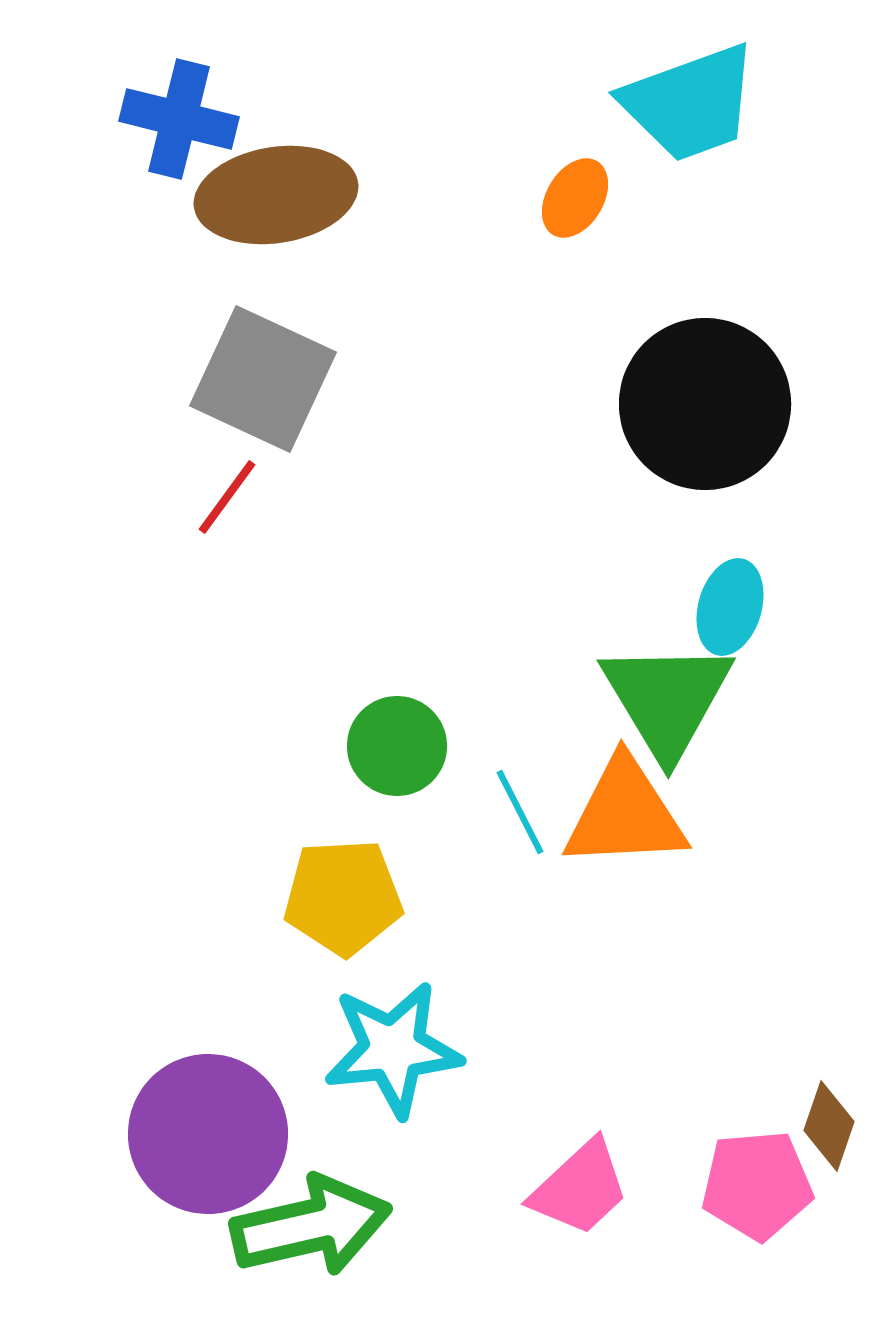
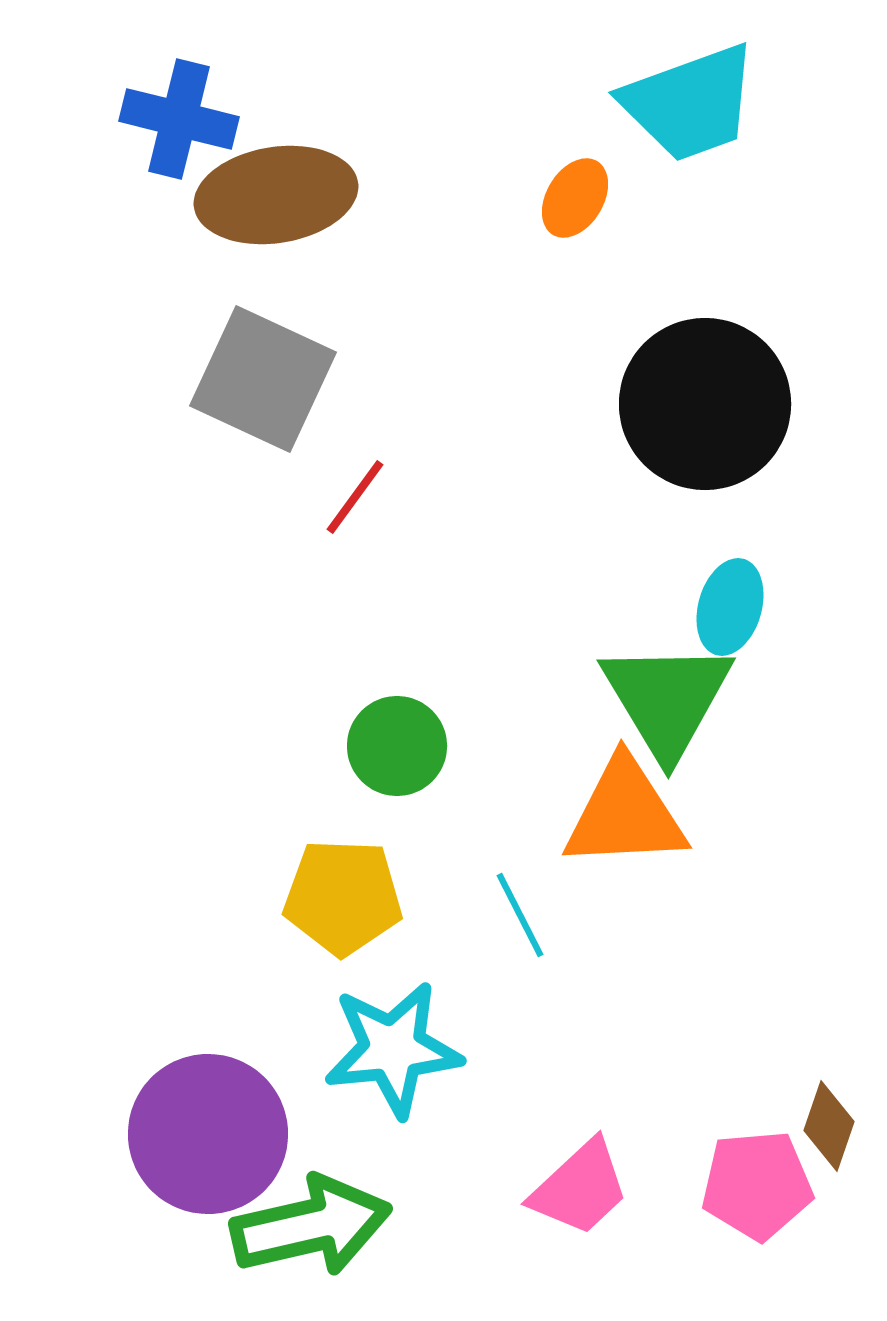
red line: moved 128 px right
cyan line: moved 103 px down
yellow pentagon: rotated 5 degrees clockwise
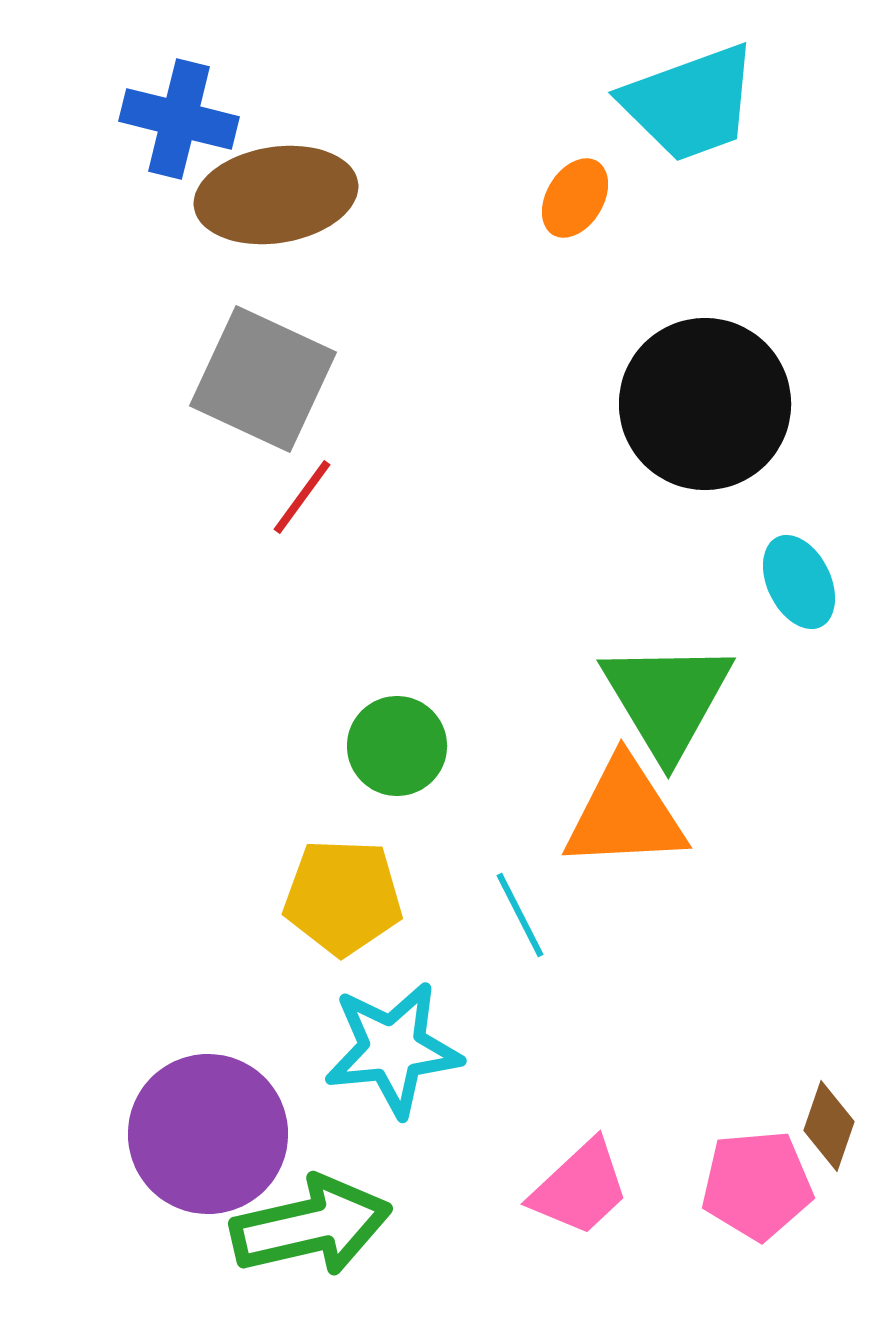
red line: moved 53 px left
cyan ellipse: moved 69 px right, 25 px up; rotated 42 degrees counterclockwise
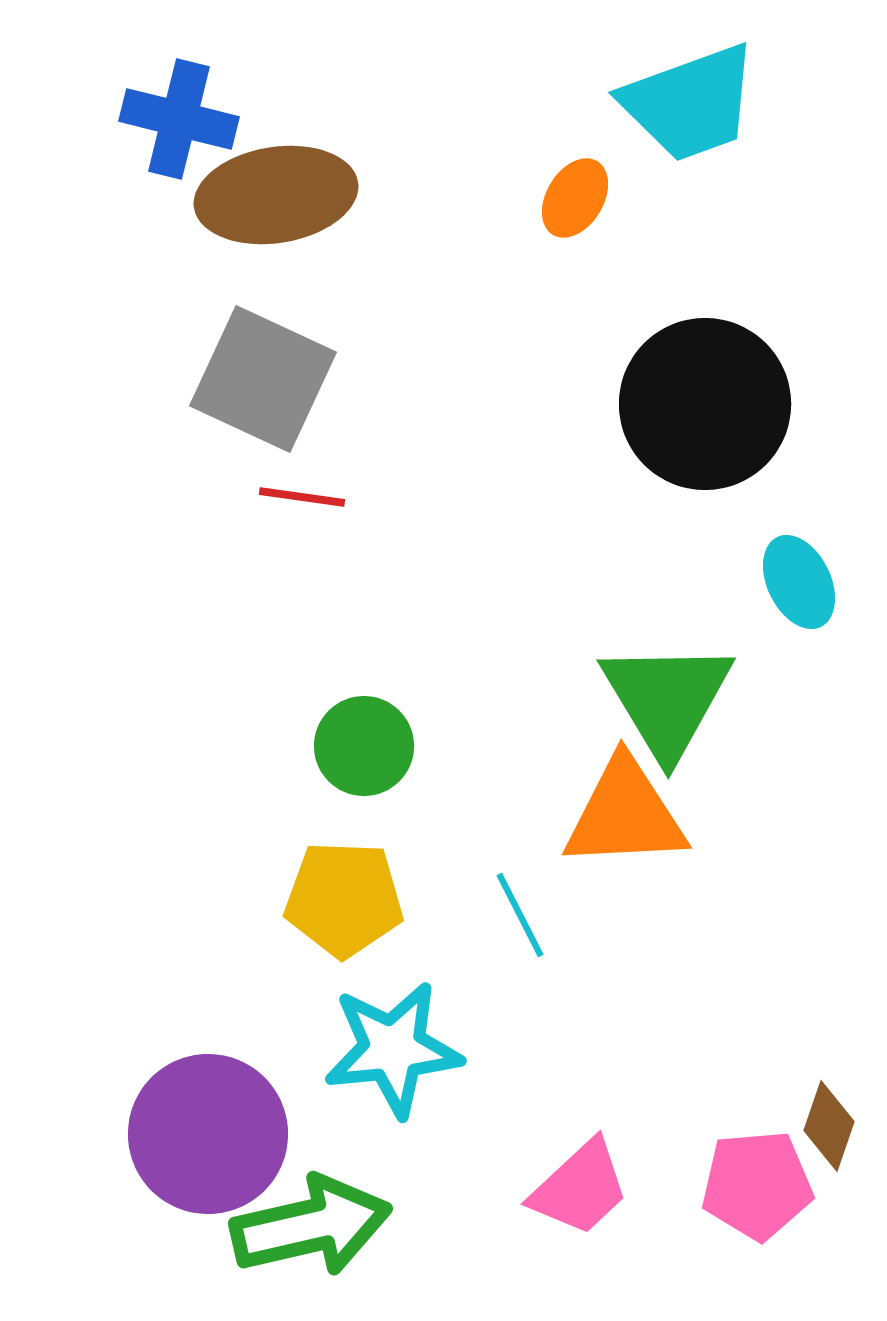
red line: rotated 62 degrees clockwise
green circle: moved 33 px left
yellow pentagon: moved 1 px right, 2 px down
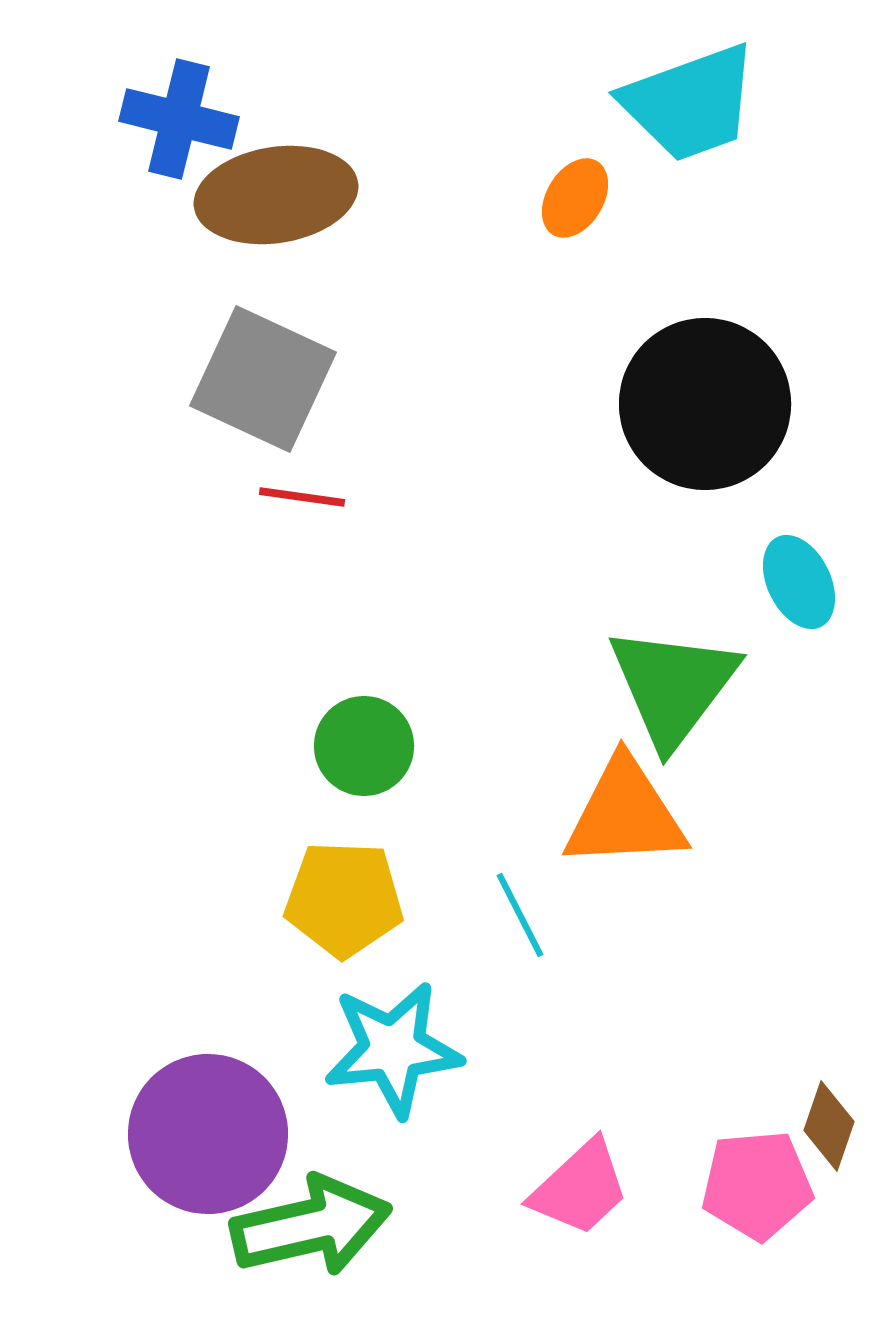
green triangle: moved 6 px right, 13 px up; rotated 8 degrees clockwise
